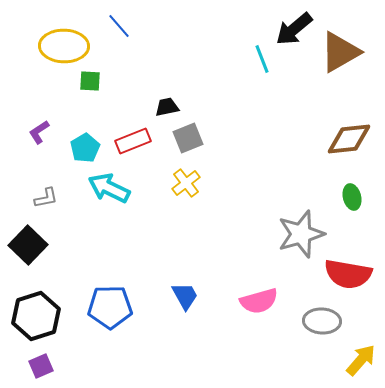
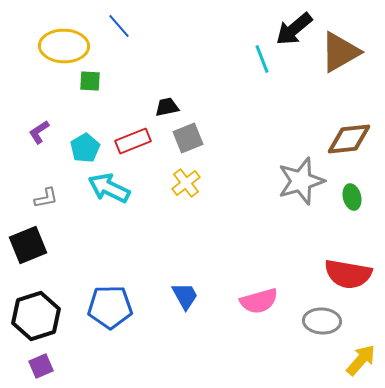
gray star: moved 53 px up
black square: rotated 24 degrees clockwise
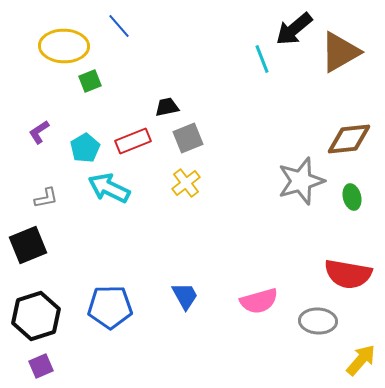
green square: rotated 25 degrees counterclockwise
gray ellipse: moved 4 px left
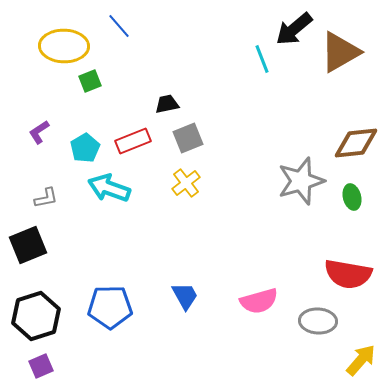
black trapezoid: moved 3 px up
brown diamond: moved 7 px right, 4 px down
cyan arrow: rotated 6 degrees counterclockwise
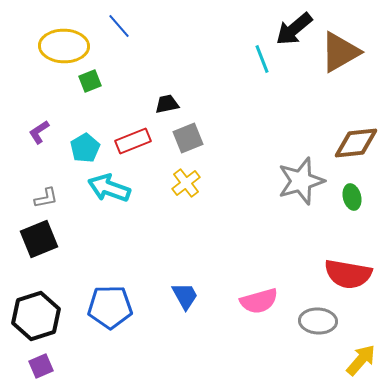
black square: moved 11 px right, 6 px up
